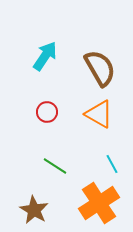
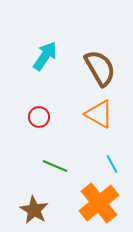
red circle: moved 8 px left, 5 px down
green line: rotated 10 degrees counterclockwise
orange cross: rotated 6 degrees counterclockwise
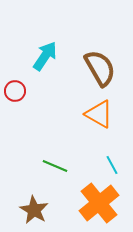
red circle: moved 24 px left, 26 px up
cyan line: moved 1 px down
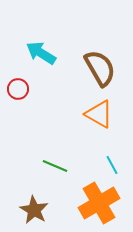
cyan arrow: moved 4 px left, 3 px up; rotated 92 degrees counterclockwise
red circle: moved 3 px right, 2 px up
orange cross: rotated 9 degrees clockwise
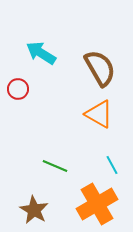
orange cross: moved 2 px left, 1 px down
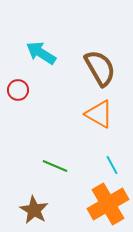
red circle: moved 1 px down
orange cross: moved 11 px right
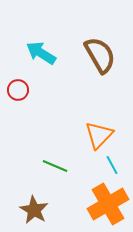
brown semicircle: moved 13 px up
orange triangle: moved 21 px down; rotated 44 degrees clockwise
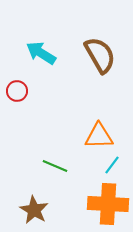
red circle: moved 1 px left, 1 px down
orange triangle: moved 1 px down; rotated 44 degrees clockwise
cyan line: rotated 66 degrees clockwise
orange cross: rotated 33 degrees clockwise
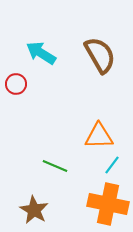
red circle: moved 1 px left, 7 px up
orange cross: rotated 9 degrees clockwise
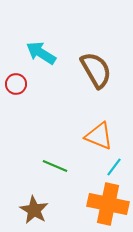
brown semicircle: moved 4 px left, 15 px down
orange triangle: rotated 24 degrees clockwise
cyan line: moved 2 px right, 2 px down
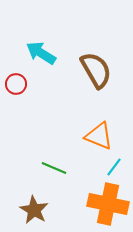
green line: moved 1 px left, 2 px down
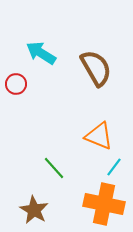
brown semicircle: moved 2 px up
green line: rotated 25 degrees clockwise
orange cross: moved 4 px left
